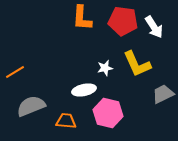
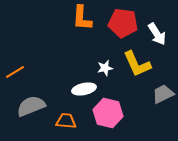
red pentagon: moved 2 px down
white arrow: moved 3 px right, 7 px down
white ellipse: moved 1 px up
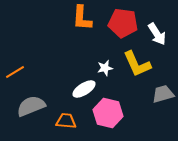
white ellipse: rotated 20 degrees counterclockwise
gray trapezoid: rotated 10 degrees clockwise
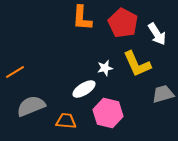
red pentagon: rotated 20 degrees clockwise
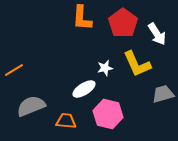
red pentagon: rotated 8 degrees clockwise
orange line: moved 1 px left, 2 px up
pink hexagon: moved 1 px down
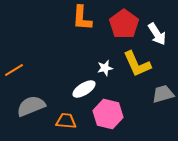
red pentagon: moved 1 px right, 1 px down
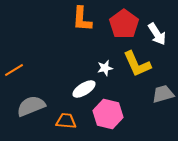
orange L-shape: moved 1 px down
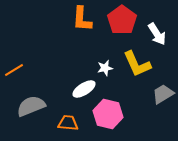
red pentagon: moved 2 px left, 4 px up
gray trapezoid: rotated 15 degrees counterclockwise
orange trapezoid: moved 2 px right, 2 px down
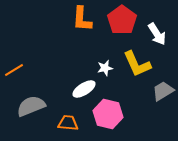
gray trapezoid: moved 3 px up
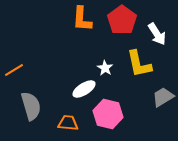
yellow L-shape: moved 2 px right; rotated 12 degrees clockwise
white star: rotated 28 degrees counterclockwise
gray trapezoid: moved 6 px down
gray semicircle: rotated 96 degrees clockwise
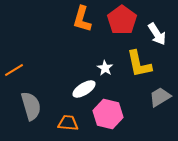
orange L-shape: rotated 12 degrees clockwise
gray trapezoid: moved 3 px left
